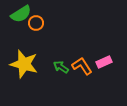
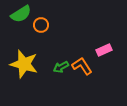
orange circle: moved 5 px right, 2 px down
pink rectangle: moved 12 px up
green arrow: rotated 63 degrees counterclockwise
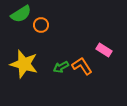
pink rectangle: rotated 56 degrees clockwise
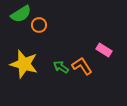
orange circle: moved 2 px left
green arrow: rotated 63 degrees clockwise
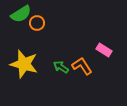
orange circle: moved 2 px left, 2 px up
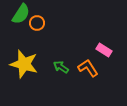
green semicircle: rotated 25 degrees counterclockwise
orange L-shape: moved 6 px right, 2 px down
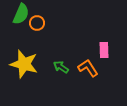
green semicircle: rotated 10 degrees counterclockwise
pink rectangle: rotated 56 degrees clockwise
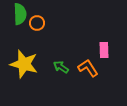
green semicircle: moved 1 px left; rotated 25 degrees counterclockwise
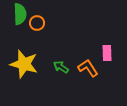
pink rectangle: moved 3 px right, 3 px down
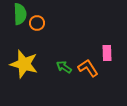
green arrow: moved 3 px right
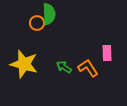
green semicircle: moved 29 px right
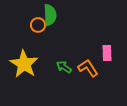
green semicircle: moved 1 px right, 1 px down
orange circle: moved 1 px right, 2 px down
yellow star: rotated 16 degrees clockwise
